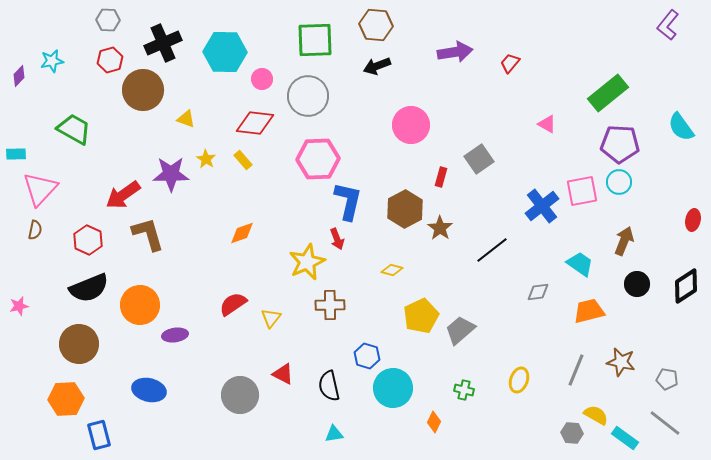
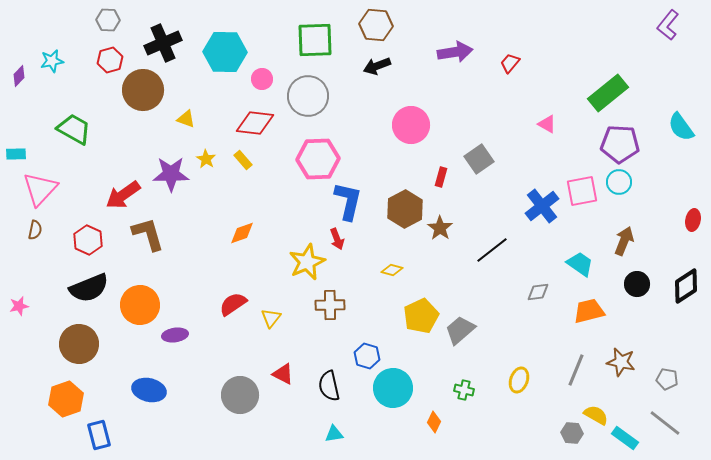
orange hexagon at (66, 399): rotated 16 degrees counterclockwise
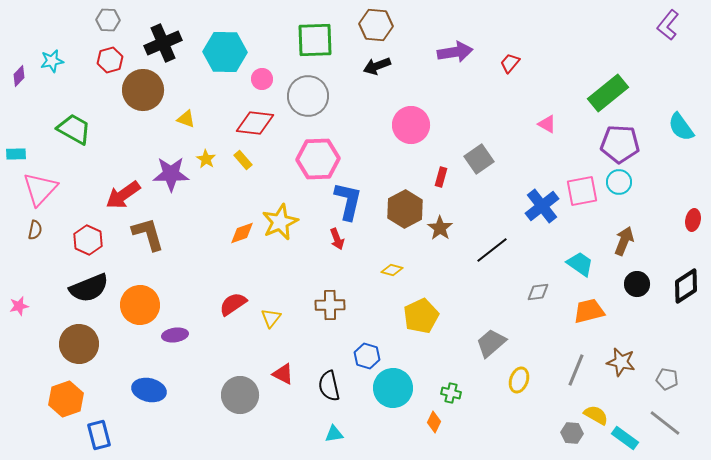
yellow star at (307, 262): moved 27 px left, 40 px up
gray trapezoid at (460, 330): moved 31 px right, 13 px down
green cross at (464, 390): moved 13 px left, 3 px down
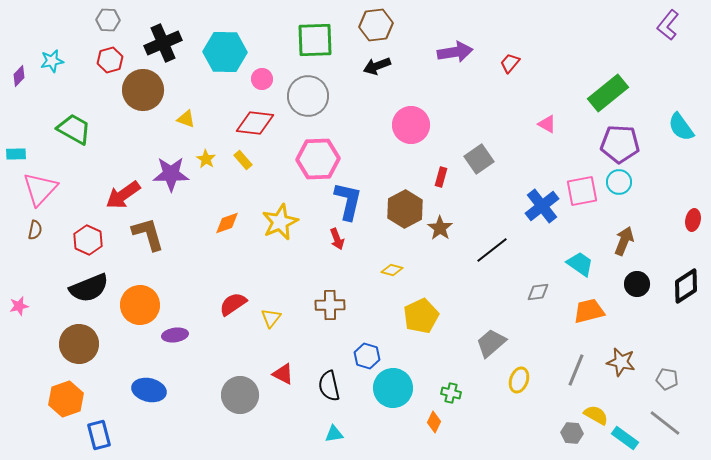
brown hexagon at (376, 25): rotated 12 degrees counterclockwise
orange diamond at (242, 233): moved 15 px left, 10 px up
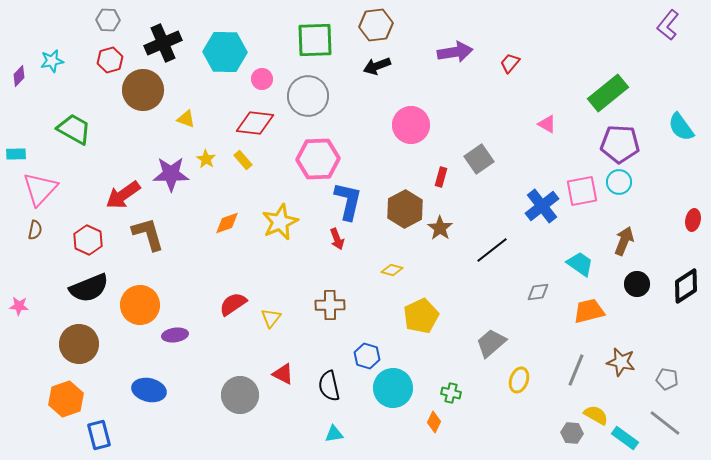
pink star at (19, 306): rotated 18 degrees clockwise
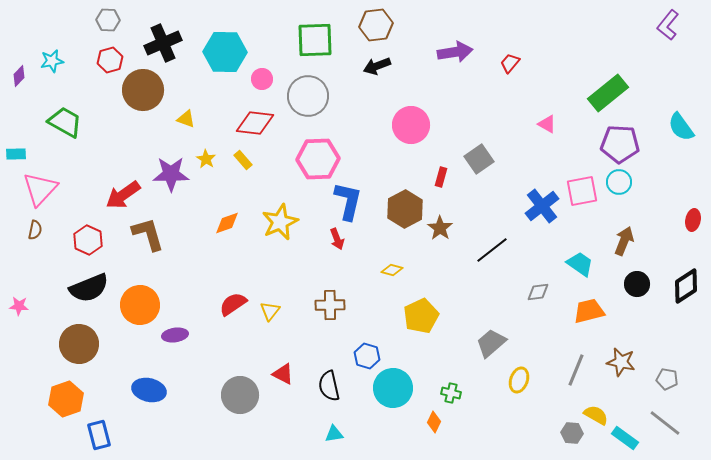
green trapezoid at (74, 129): moved 9 px left, 7 px up
yellow triangle at (271, 318): moved 1 px left, 7 px up
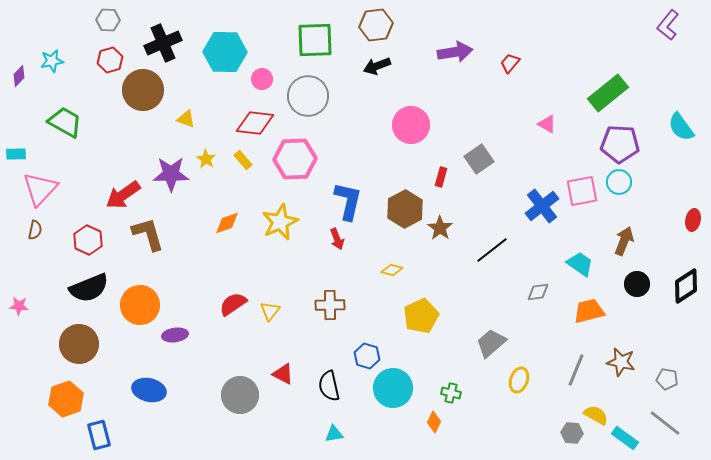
pink hexagon at (318, 159): moved 23 px left
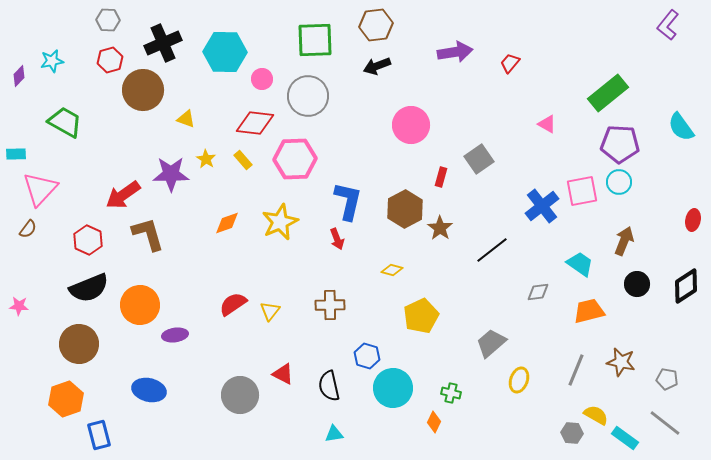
brown semicircle at (35, 230): moved 7 px left, 1 px up; rotated 24 degrees clockwise
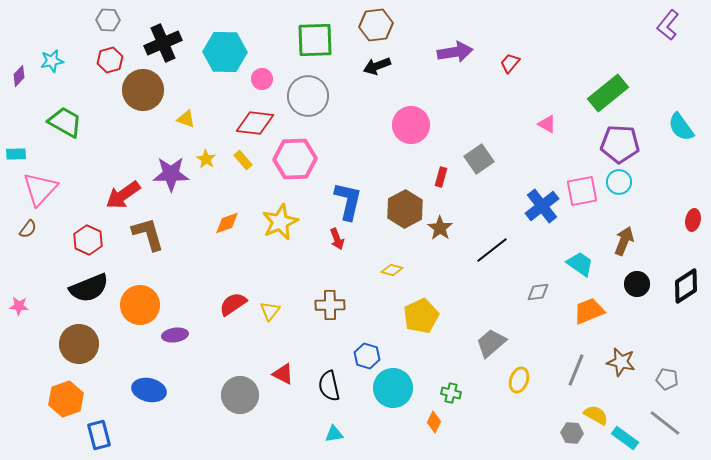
orange trapezoid at (589, 311): rotated 8 degrees counterclockwise
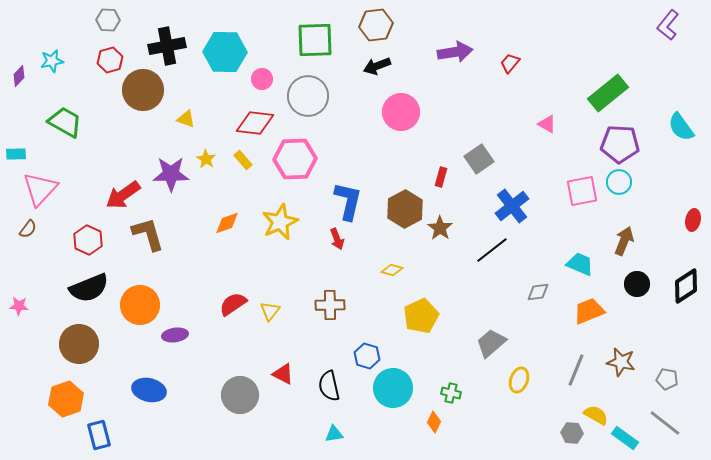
black cross at (163, 43): moved 4 px right, 3 px down; rotated 12 degrees clockwise
pink circle at (411, 125): moved 10 px left, 13 px up
blue cross at (542, 206): moved 30 px left
cyan trapezoid at (580, 264): rotated 12 degrees counterclockwise
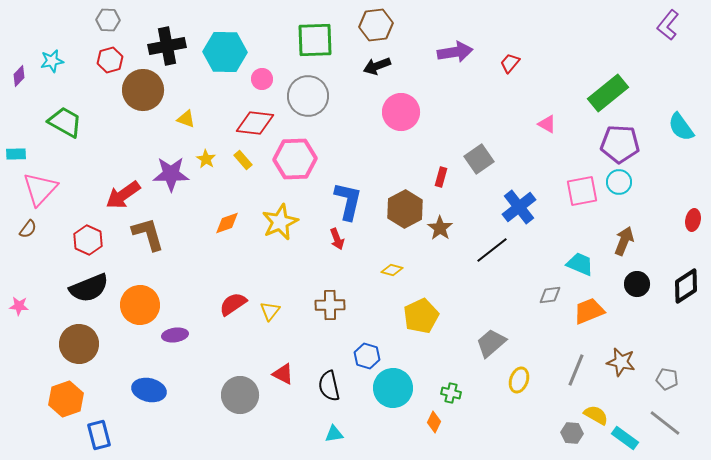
blue cross at (512, 206): moved 7 px right, 1 px down
gray diamond at (538, 292): moved 12 px right, 3 px down
